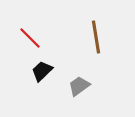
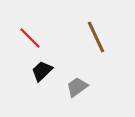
brown line: rotated 16 degrees counterclockwise
gray trapezoid: moved 2 px left, 1 px down
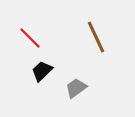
gray trapezoid: moved 1 px left, 1 px down
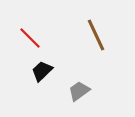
brown line: moved 2 px up
gray trapezoid: moved 3 px right, 3 px down
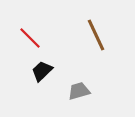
gray trapezoid: rotated 20 degrees clockwise
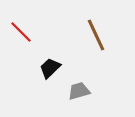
red line: moved 9 px left, 6 px up
black trapezoid: moved 8 px right, 3 px up
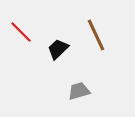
black trapezoid: moved 8 px right, 19 px up
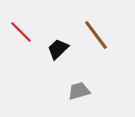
brown line: rotated 12 degrees counterclockwise
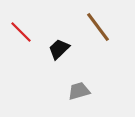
brown line: moved 2 px right, 8 px up
black trapezoid: moved 1 px right
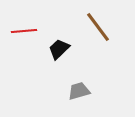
red line: moved 3 px right, 1 px up; rotated 50 degrees counterclockwise
